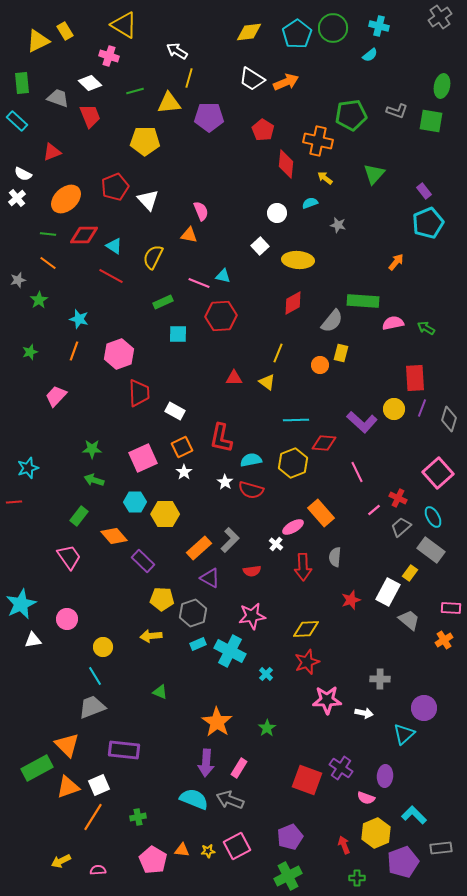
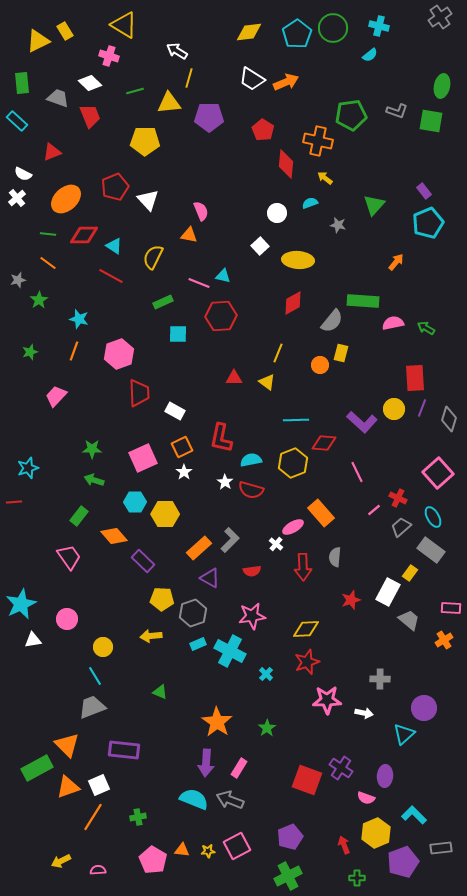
green triangle at (374, 174): moved 31 px down
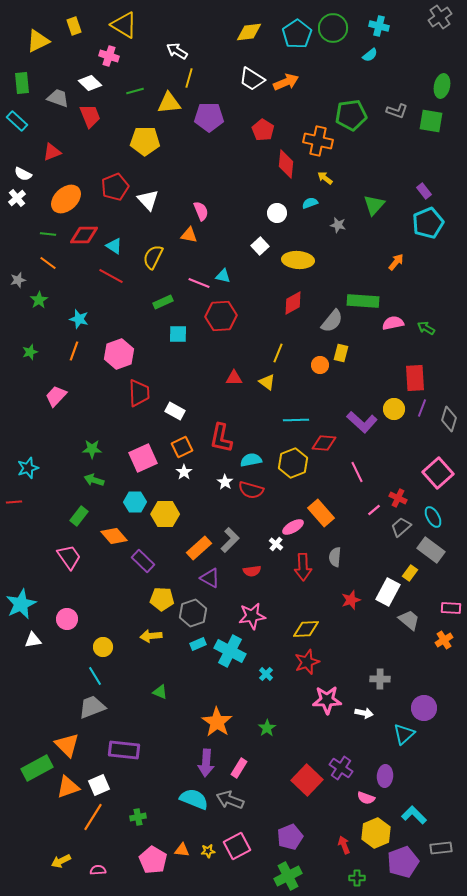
yellow rectangle at (65, 31): moved 9 px right, 5 px up; rotated 12 degrees clockwise
red square at (307, 780): rotated 24 degrees clockwise
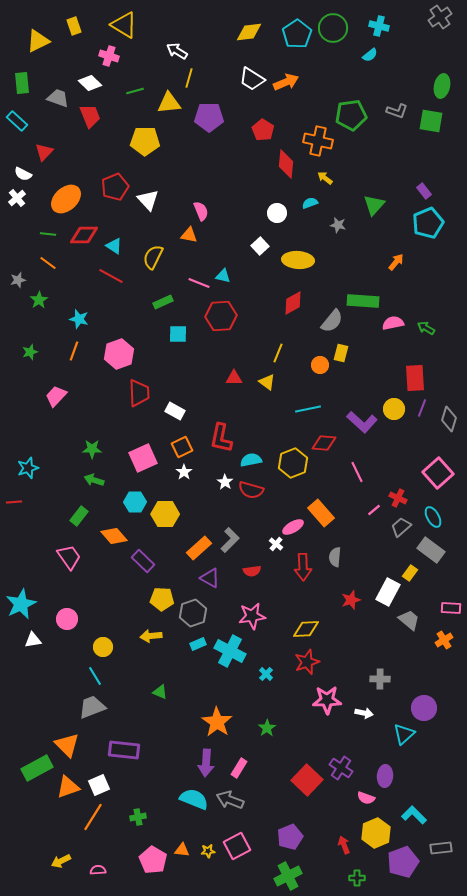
red triangle at (52, 152): moved 8 px left; rotated 24 degrees counterclockwise
cyan line at (296, 420): moved 12 px right, 11 px up; rotated 10 degrees counterclockwise
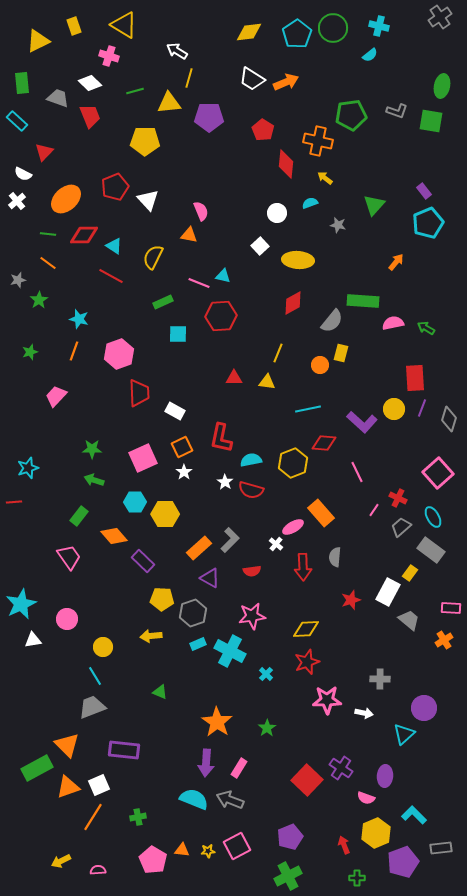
white cross at (17, 198): moved 3 px down
yellow triangle at (267, 382): rotated 30 degrees counterclockwise
pink line at (374, 510): rotated 16 degrees counterclockwise
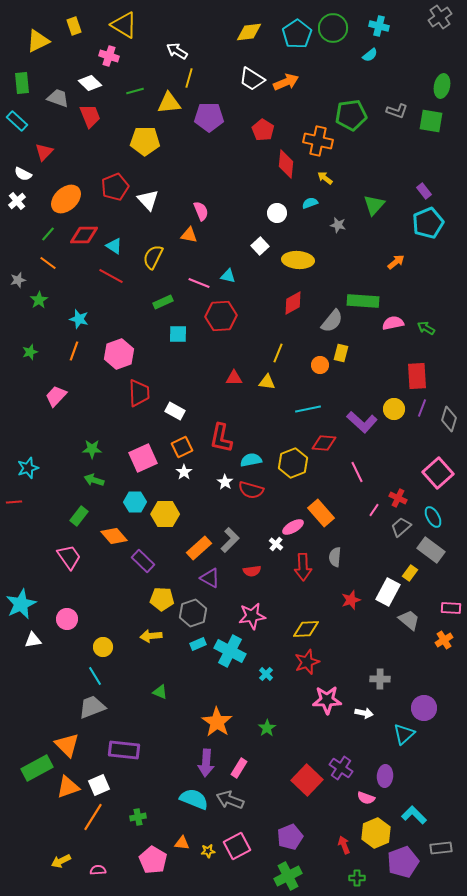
green line at (48, 234): rotated 56 degrees counterclockwise
orange arrow at (396, 262): rotated 12 degrees clockwise
cyan triangle at (223, 276): moved 5 px right
red rectangle at (415, 378): moved 2 px right, 2 px up
orange triangle at (182, 850): moved 7 px up
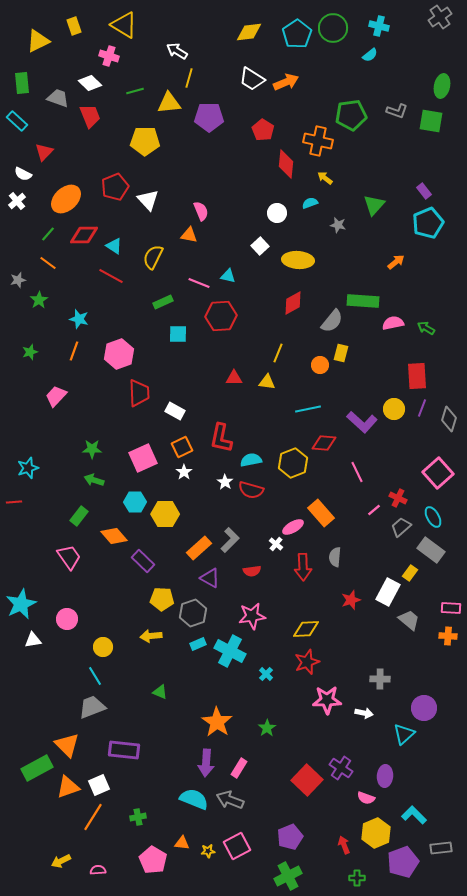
pink line at (374, 510): rotated 16 degrees clockwise
orange cross at (444, 640): moved 4 px right, 4 px up; rotated 36 degrees clockwise
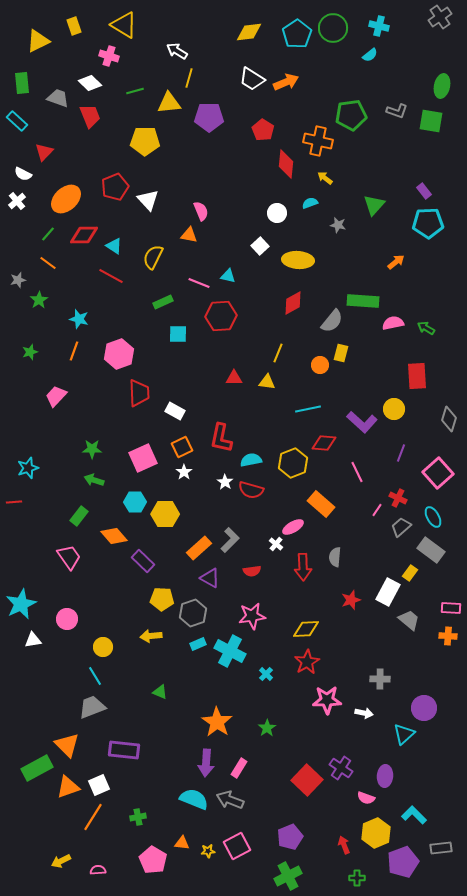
cyan pentagon at (428, 223): rotated 20 degrees clockwise
purple line at (422, 408): moved 21 px left, 45 px down
pink line at (374, 510): moved 3 px right; rotated 16 degrees counterclockwise
orange rectangle at (321, 513): moved 9 px up; rotated 8 degrees counterclockwise
red star at (307, 662): rotated 10 degrees counterclockwise
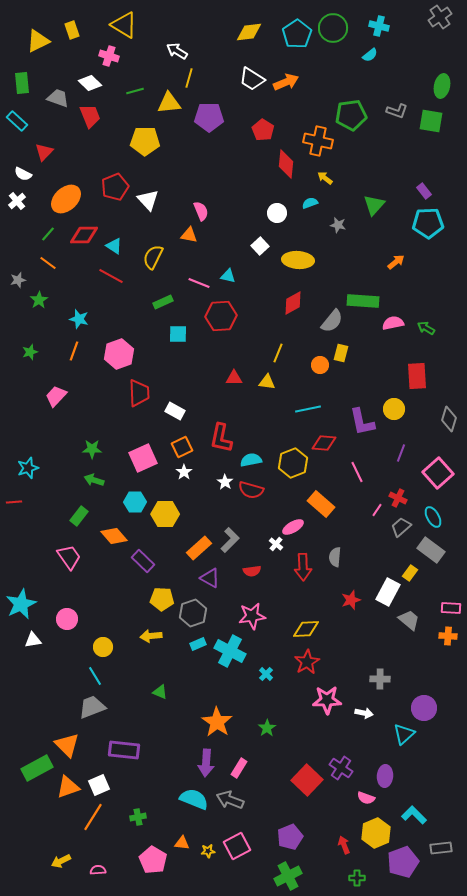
yellow rectangle at (74, 26): moved 2 px left, 4 px down
purple L-shape at (362, 422): rotated 36 degrees clockwise
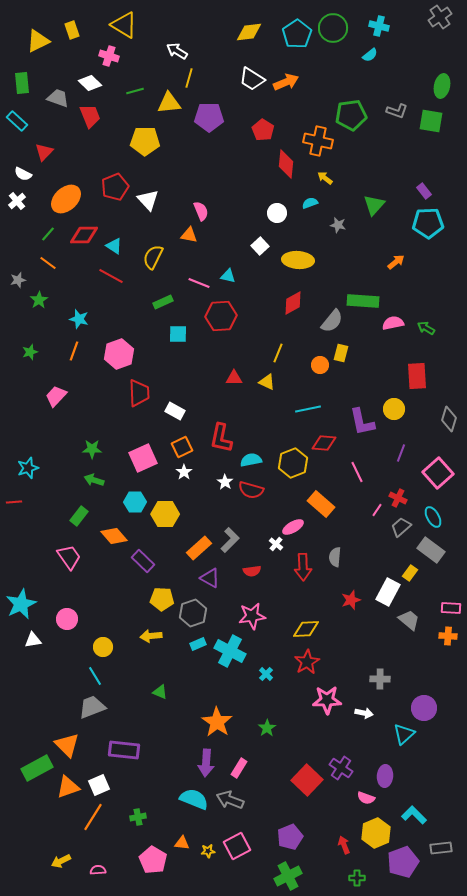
yellow triangle at (267, 382): rotated 18 degrees clockwise
